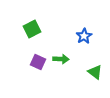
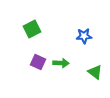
blue star: rotated 28 degrees clockwise
green arrow: moved 4 px down
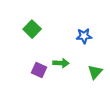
green square: rotated 18 degrees counterclockwise
purple square: moved 1 px right, 8 px down
green triangle: rotated 35 degrees clockwise
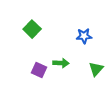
green triangle: moved 1 px right, 3 px up
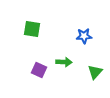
green square: rotated 36 degrees counterclockwise
green arrow: moved 3 px right, 1 px up
green triangle: moved 1 px left, 3 px down
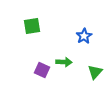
green square: moved 3 px up; rotated 18 degrees counterclockwise
blue star: rotated 28 degrees counterclockwise
purple square: moved 3 px right
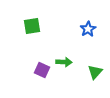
blue star: moved 4 px right, 7 px up
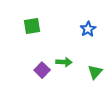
purple square: rotated 21 degrees clockwise
